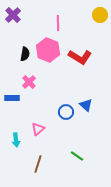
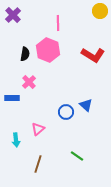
yellow circle: moved 4 px up
red L-shape: moved 13 px right, 2 px up
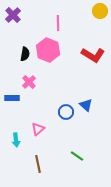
brown line: rotated 30 degrees counterclockwise
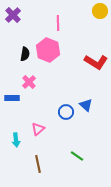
red L-shape: moved 3 px right, 7 px down
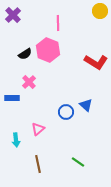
black semicircle: rotated 48 degrees clockwise
green line: moved 1 px right, 6 px down
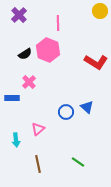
purple cross: moved 6 px right
blue triangle: moved 1 px right, 2 px down
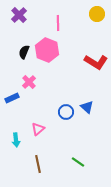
yellow circle: moved 3 px left, 3 px down
pink hexagon: moved 1 px left
black semicircle: moved 1 px left, 2 px up; rotated 144 degrees clockwise
blue rectangle: rotated 24 degrees counterclockwise
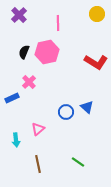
pink hexagon: moved 2 px down; rotated 25 degrees clockwise
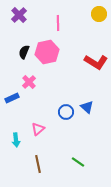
yellow circle: moved 2 px right
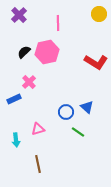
black semicircle: rotated 24 degrees clockwise
blue rectangle: moved 2 px right, 1 px down
pink triangle: rotated 24 degrees clockwise
green line: moved 30 px up
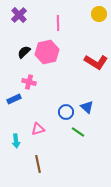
pink cross: rotated 32 degrees counterclockwise
cyan arrow: moved 1 px down
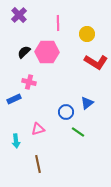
yellow circle: moved 12 px left, 20 px down
pink hexagon: rotated 15 degrees clockwise
blue triangle: moved 4 px up; rotated 40 degrees clockwise
